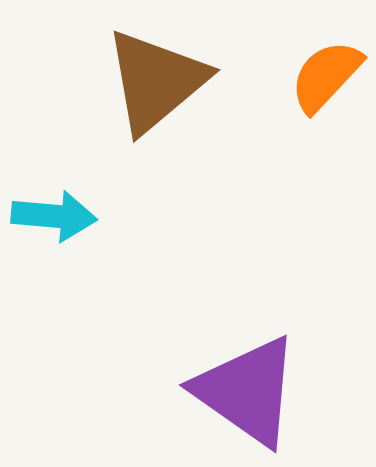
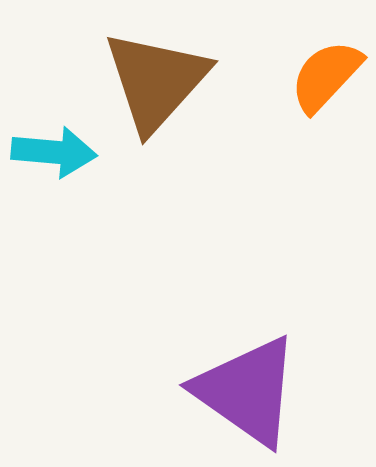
brown triangle: rotated 8 degrees counterclockwise
cyan arrow: moved 64 px up
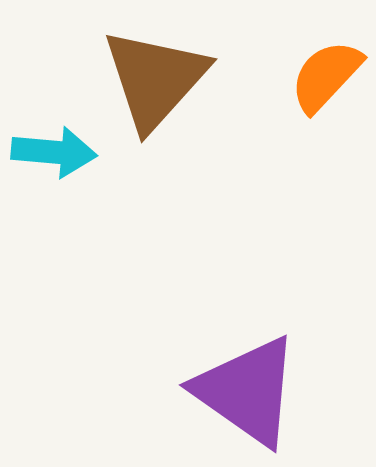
brown triangle: moved 1 px left, 2 px up
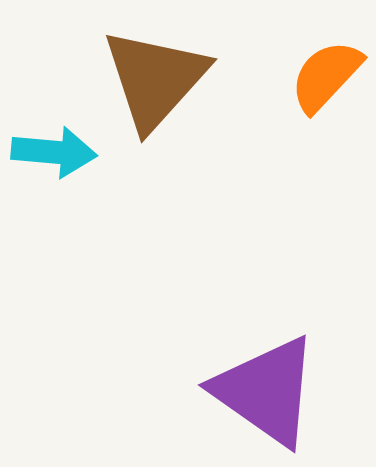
purple triangle: moved 19 px right
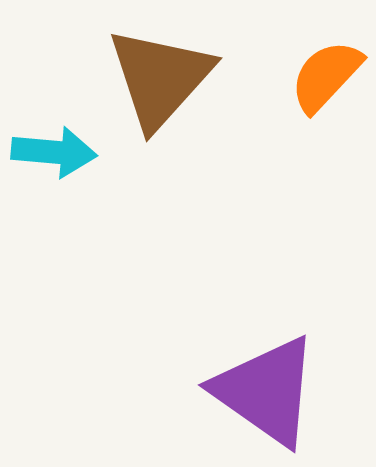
brown triangle: moved 5 px right, 1 px up
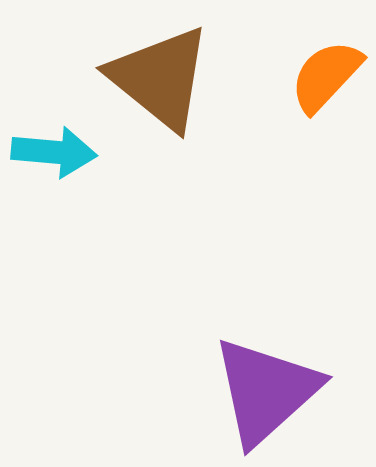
brown triangle: rotated 33 degrees counterclockwise
purple triangle: rotated 43 degrees clockwise
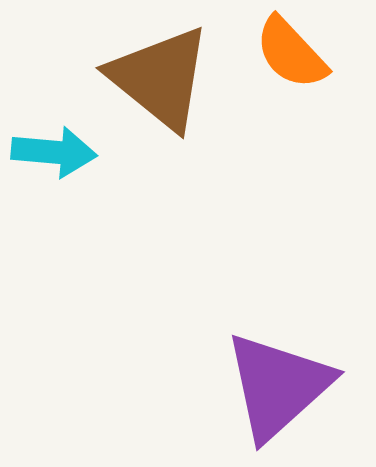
orange semicircle: moved 35 px left, 23 px up; rotated 86 degrees counterclockwise
purple triangle: moved 12 px right, 5 px up
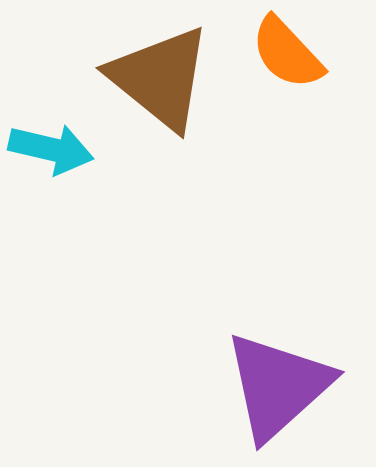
orange semicircle: moved 4 px left
cyan arrow: moved 3 px left, 3 px up; rotated 8 degrees clockwise
